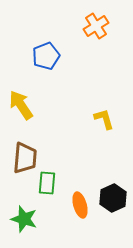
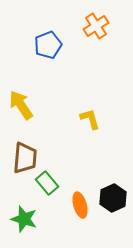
blue pentagon: moved 2 px right, 11 px up
yellow L-shape: moved 14 px left
green rectangle: rotated 45 degrees counterclockwise
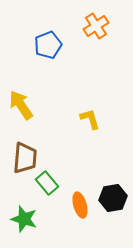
black hexagon: rotated 16 degrees clockwise
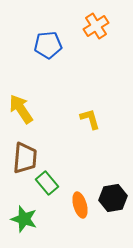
blue pentagon: rotated 16 degrees clockwise
yellow arrow: moved 4 px down
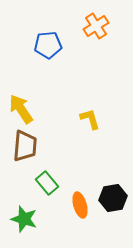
brown trapezoid: moved 12 px up
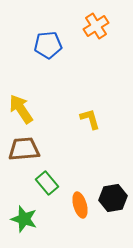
brown trapezoid: moved 1 px left, 3 px down; rotated 100 degrees counterclockwise
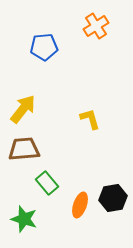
blue pentagon: moved 4 px left, 2 px down
yellow arrow: moved 2 px right; rotated 72 degrees clockwise
orange ellipse: rotated 35 degrees clockwise
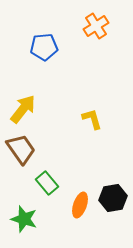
yellow L-shape: moved 2 px right
brown trapezoid: moved 3 px left; rotated 60 degrees clockwise
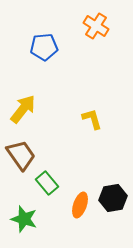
orange cross: rotated 25 degrees counterclockwise
brown trapezoid: moved 6 px down
